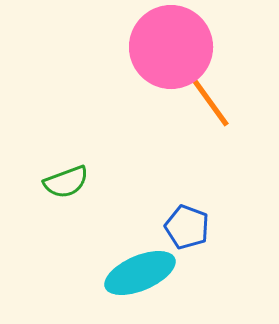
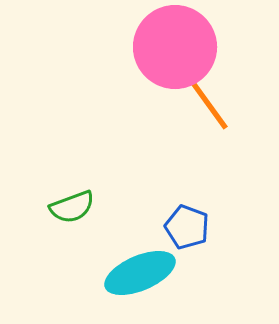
pink circle: moved 4 px right
orange line: moved 1 px left, 3 px down
green semicircle: moved 6 px right, 25 px down
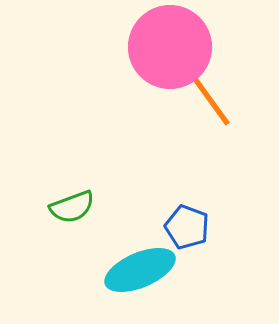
pink circle: moved 5 px left
orange line: moved 2 px right, 4 px up
cyan ellipse: moved 3 px up
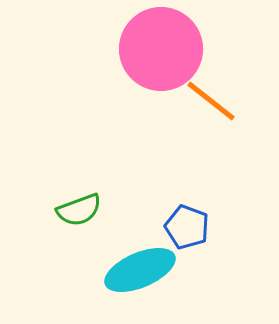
pink circle: moved 9 px left, 2 px down
orange line: rotated 16 degrees counterclockwise
green semicircle: moved 7 px right, 3 px down
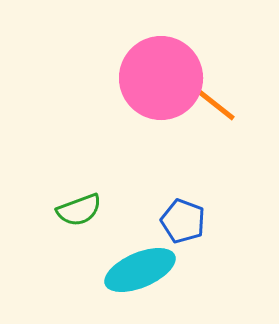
pink circle: moved 29 px down
blue pentagon: moved 4 px left, 6 px up
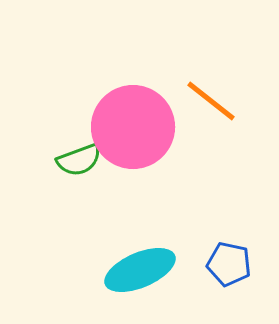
pink circle: moved 28 px left, 49 px down
green semicircle: moved 50 px up
blue pentagon: moved 46 px right, 43 px down; rotated 9 degrees counterclockwise
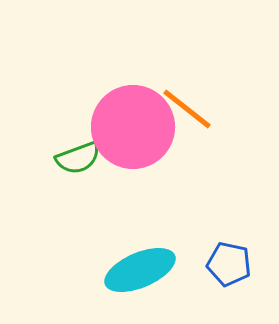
orange line: moved 24 px left, 8 px down
green semicircle: moved 1 px left, 2 px up
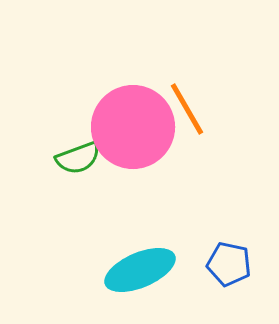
orange line: rotated 22 degrees clockwise
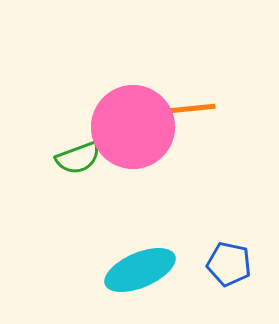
orange line: rotated 66 degrees counterclockwise
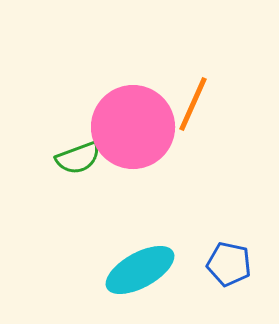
orange line: moved 6 px right, 5 px up; rotated 60 degrees counterclockwise
cyan ellipse: rotated 6 degrees counterclockwise
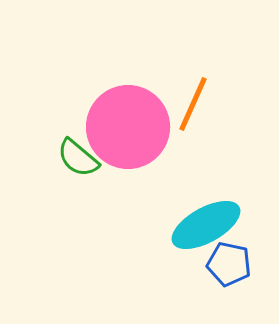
pink circle: moved 5 px left
green semicircle: rotated 60 degrees clockwise
cyan ellipse: moved 66 px right, 45 px up
